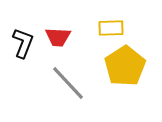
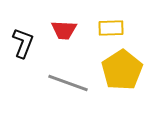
red trapezoid: moved 6 px right, 7 px up
yellow pentagon: moved 3 px left, 4 px down
gray line: rotated 27 degrees counterclockwise
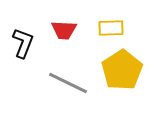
gray line: rotated 6 degrees clockwise
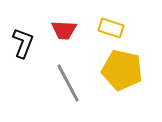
yellow rectangle: rotated 20 degrees clockwise
yellow pentagon: rotated 27 degrees counterclockwise
gray line: rotated 36 degrees clockwise
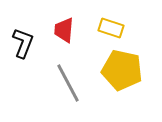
red trapezoid: rotated 92 degrees clockwise
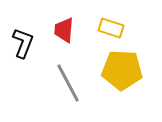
yellow pentagon: rotated 9 degrees counterclockwise
